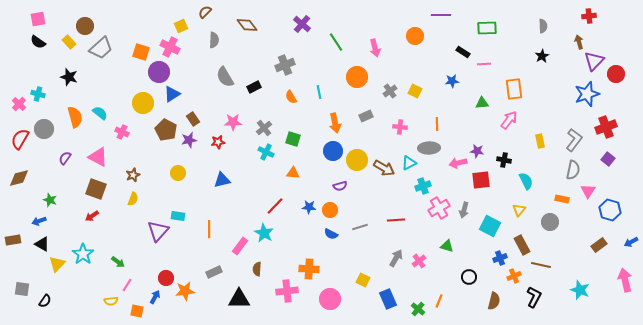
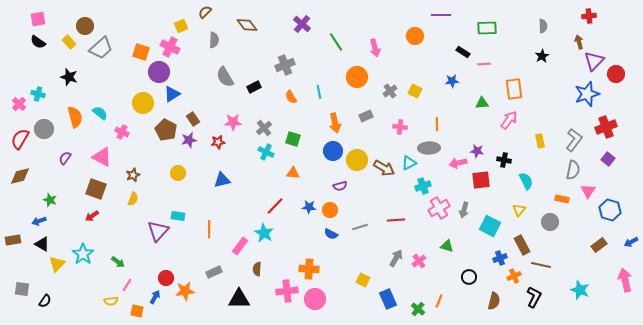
pink triangle at (98, 157): moved 4 px right
brown diamond at (19, 178): moved 1 px right, 2 px up
pink circle at (330, 299): moved 15 px left
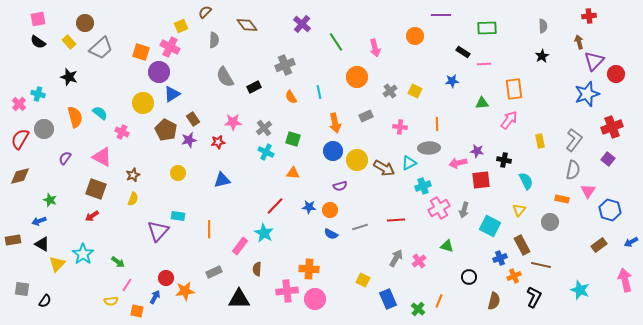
brown circle at (85, 26): moved 3 px up
red cross at (606, 127): moved 6 px right
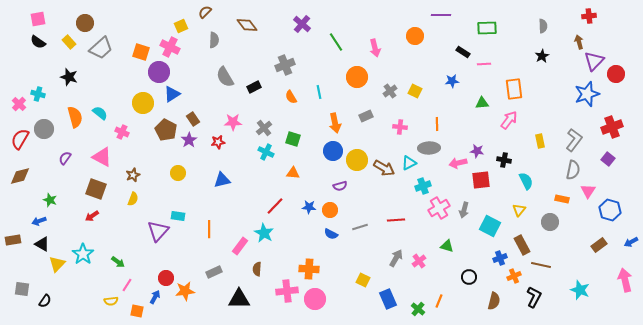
purple star at (189, 140): rotated 21 degrees counterclockwise
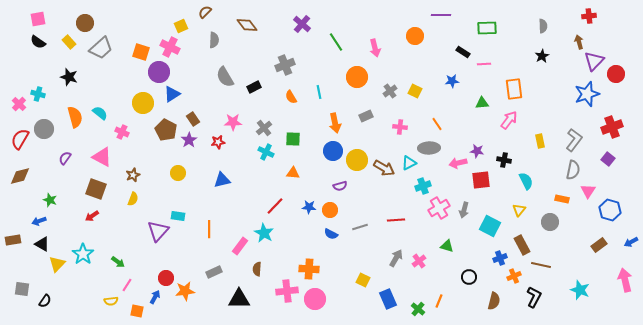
orange line at (437, 124): rotated 32 degrees counterclockwise
green square at (293, 139): rotated 14 degrees counterclockwise
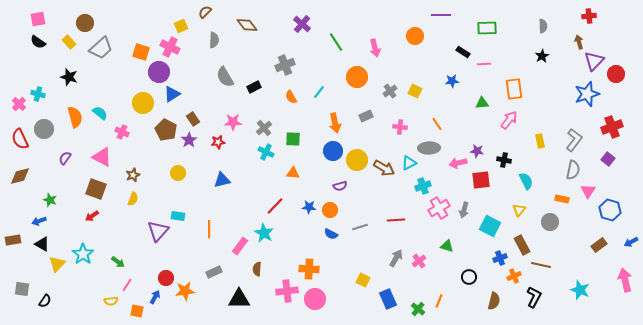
cyan line at (319, 92): rotated 48 degrees clockwise
red semicircle at (20, 139): rotated 55 degrees counterclockwise
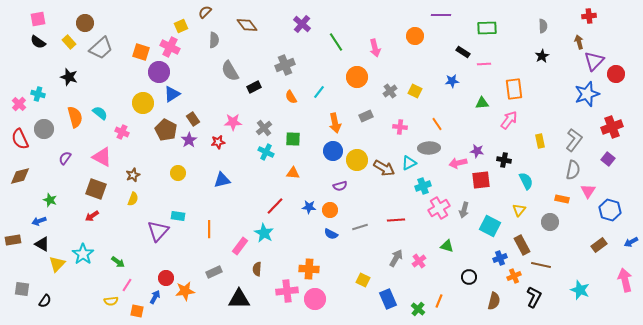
gray semicircle at (225, 77): moved 5 px right, 6 px up
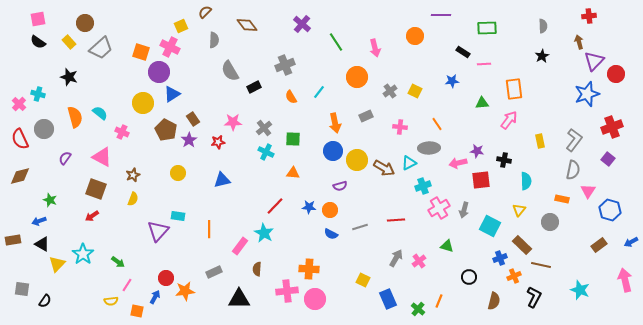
cyan semicircle at (526, 181): rotated 24 degrees clockwise
brown rectangle at (522, 245): rotated 18 degrees counterclockwise
